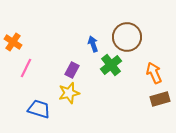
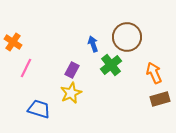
yellow star: moved 2 px right; rotated 10 degrees counterclockwise
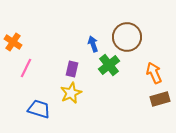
green cross: moved 2 px left
purple rectangle: moved 1 px up; rotated 14 degrees counterclockwise
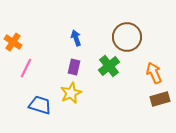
blue arrow: moved 17 px left, 6 px up
green cross: moved 1 px down
purple rectangle: moved 2 px right, 2 px up
blue trapezoid: moved 1 px right, 4 px up
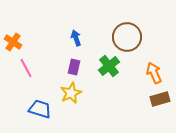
pink line: rotated 54 degrees counterclockwise
blue trapezoid: moved 4 px down
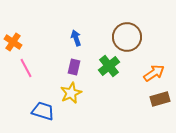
orange arrow: rotated 80 degrees clockwise
blue trapezoid: moved 3 px right, 2 px down
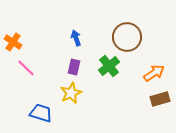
pink line: rotated 18 degrees counterclockwise
blue trapezoid: moved 2 px left, 2 px down
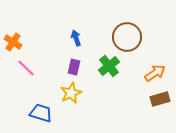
orange arrow: moved 1 px right
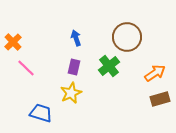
orange cross: rotated 12 degrees clockwise
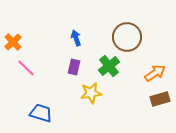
yellow star: moved 20 px right; rotated 15 degrees clockwise
